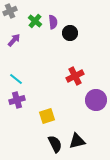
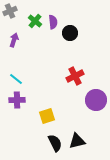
purple arrow: rotated 24 degrees counterclockwise
purple cross: rotated 14 degrees clockwise
black semicircle: moved 1 px up
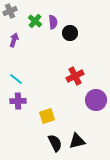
purple cross: moved 1 px right, 1 px down
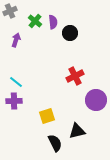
purple arrow: moved 2 px right
cyan line: moved 3 px down
purple cross: moved 4 px left
black triangle: moved 10 px up
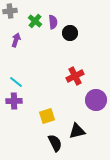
gray cross: rotated 16 degrees clockwise
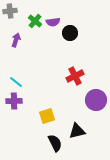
purple semicircle: rotated 88 degrees clockwise
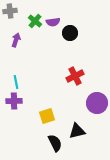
cyan line: rotated 40 degrees clockwise
purple circle: moved 1 px right, 3 px down
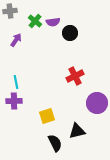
purple arrow: rotated 16 degrees clockwise
